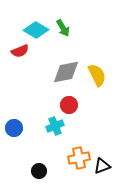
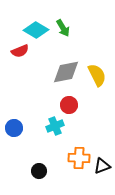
orange cross: rotated 15 degrees clockwise
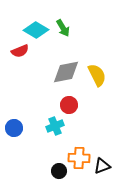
black circle: moved 20 px right
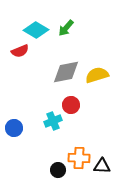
green arrow: moved 3 px right; rotated 72 degrees clockwise
yellow semicircle: rotated 80 degrees counterclockwise
red circle: moved 2 px right
cyan cross: moved 2 px left, 5 px up
black triangle: rotated 24 degrees clockwise
black circle: moved 1 px left, 1 px up
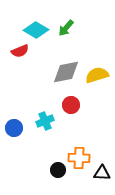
cyan cross: moved 8 px left
black triangle: moved 7 px down
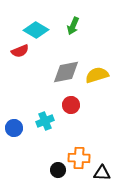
green arrow: moved 7 px right, 2 px up; rotated 18 degrees counterclockwise
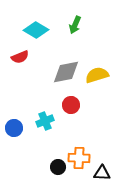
green arrow: moved 2 px right, 1 px up
red semicircle: moved 6 px down
black circle: moved 3 px up
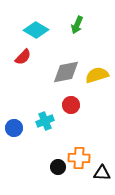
green arrow: moved 2 px right
red semicircle: moved 3 px right; rotated 24 degrees counterclockwise
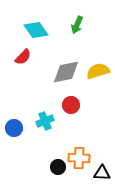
cyan diamond: rotated 25 degrees clockwise
yellow semicircle: moved 1 px right, 4 px up
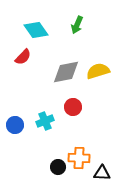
red circle: moved 2 px right, 2 px down
blue circle: moved 1 px right, 3 px up
